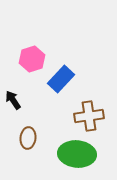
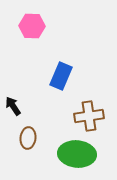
pink hexagon: moved 33 px up; rotated 20 degrees clockwise
blue rectangle: moved 3 px up; rotated 20 degrees counterclockwise
black arrow: moved 6 px down
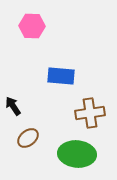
blue rectangle: rotated 72 degrees clockwise
brown cross: moved 1 px right, 3 px up
brown ellipse: rotated 45 degrees clockwise
